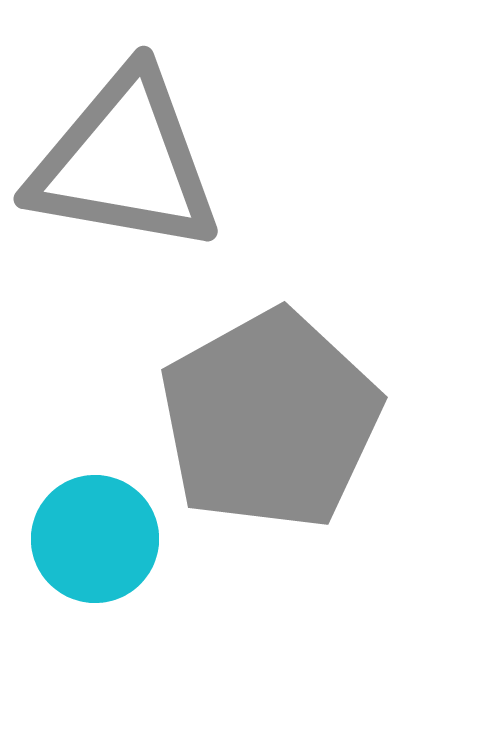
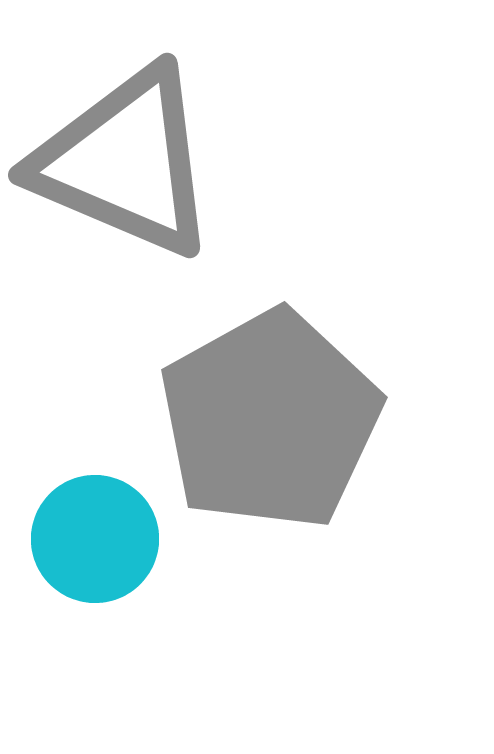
gray triangle: rotated 13 degrees clockwise
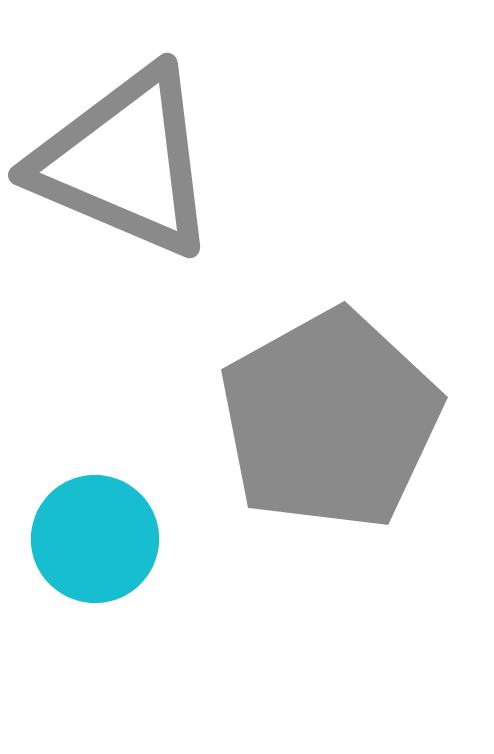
gray pentagon: moved 60 px right
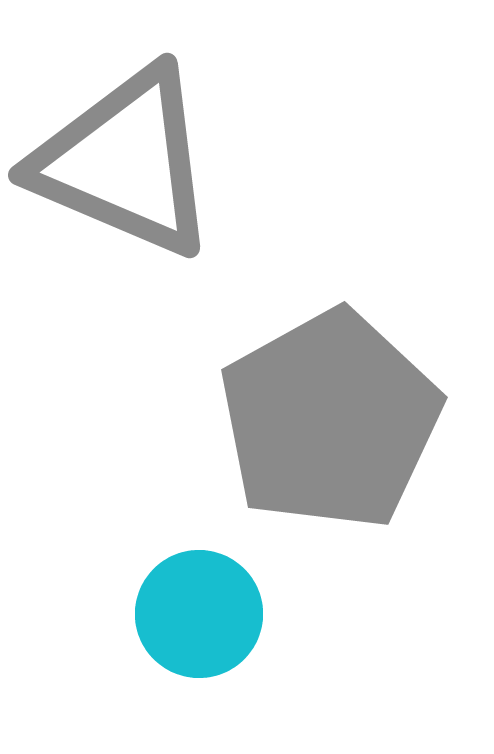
cyan circle: moved 104 px right, 75 px down
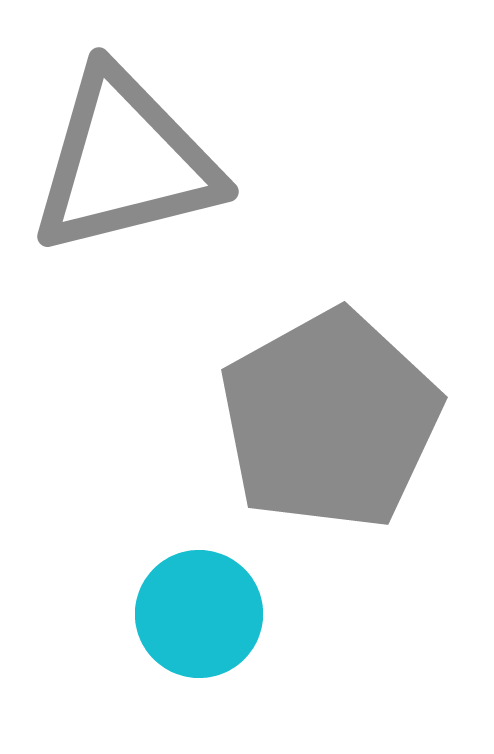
gray triangle: rotated 37 degrees counterclockwise
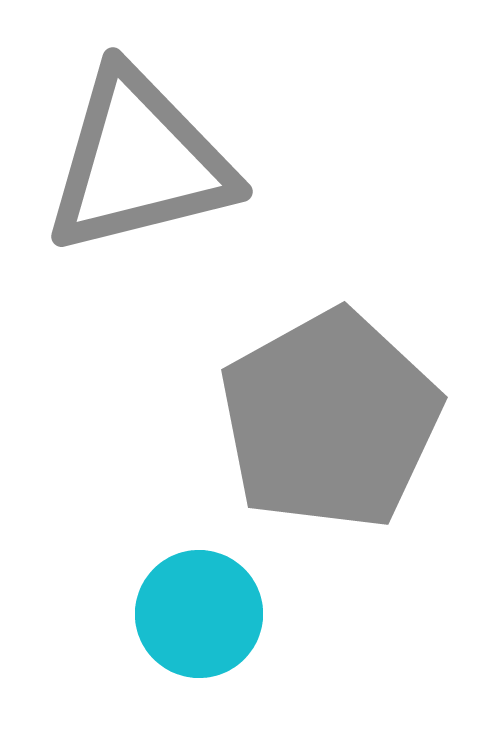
gray triangle: moved 14 px right
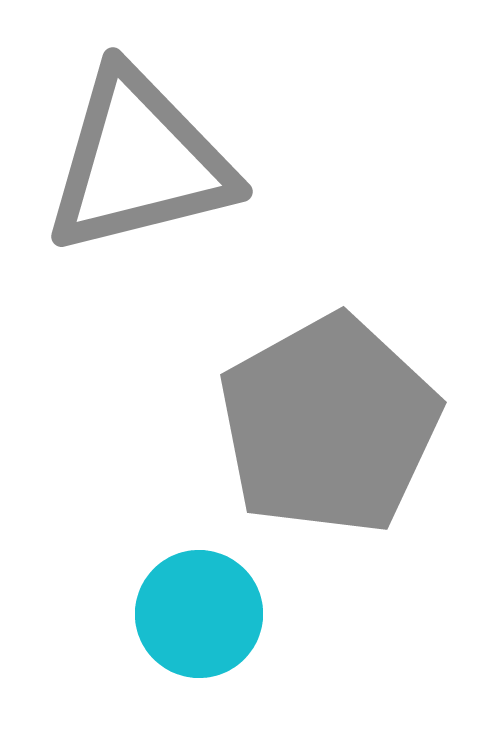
gray pentagon: moved 1 px left, 5 px down
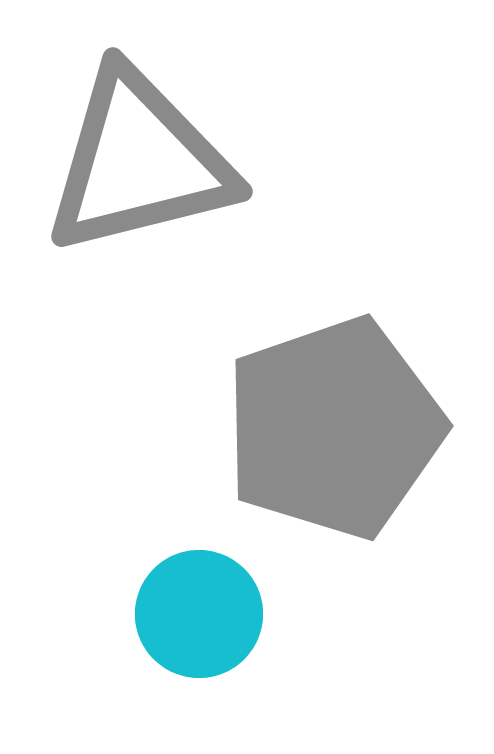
gray pentagon: moved 5 px right, 3 px down; rotated 10 degrees clockwise
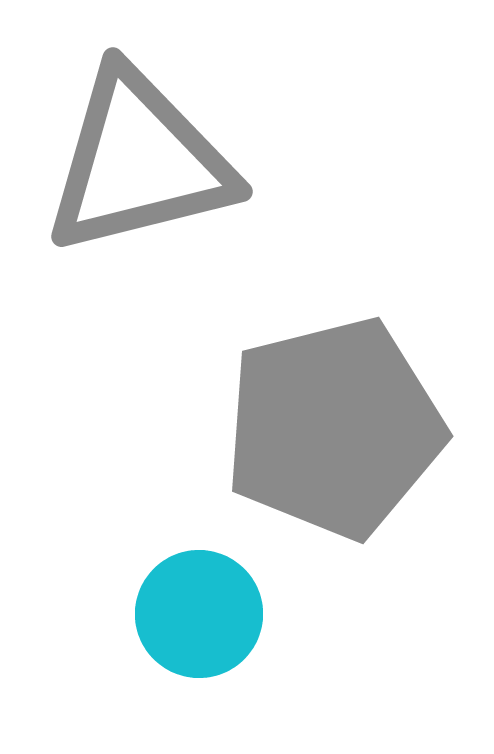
gray pentagon: rotated 5 degrees clockwise
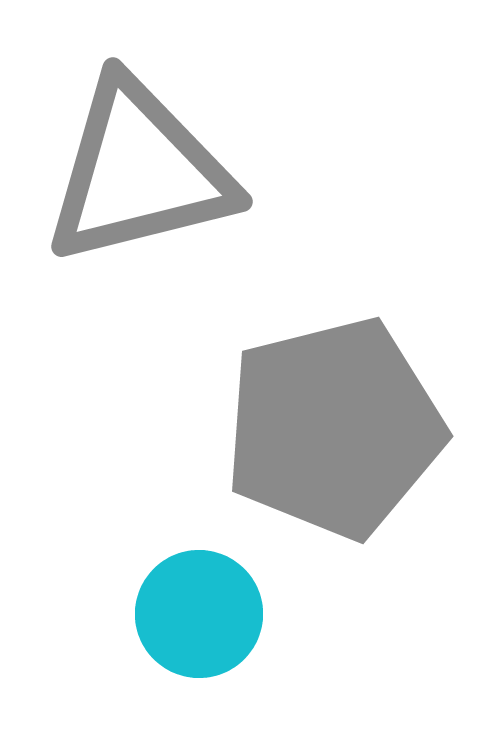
gray triangle: moved 10 px down
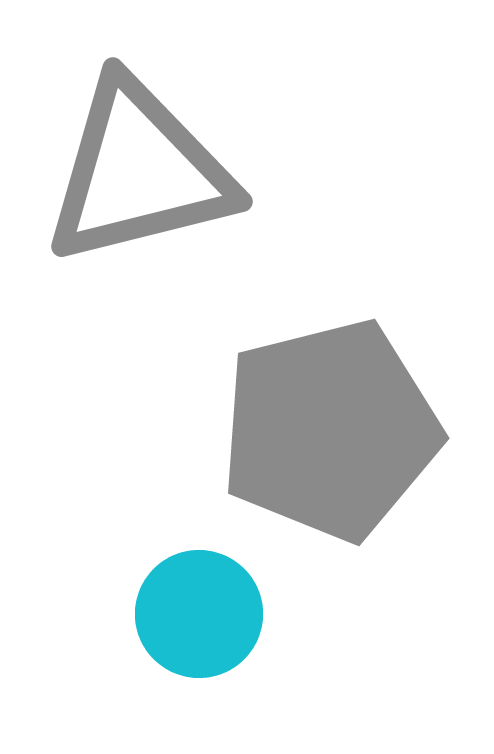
gray pentagon: moved 4 px left, 2 px down
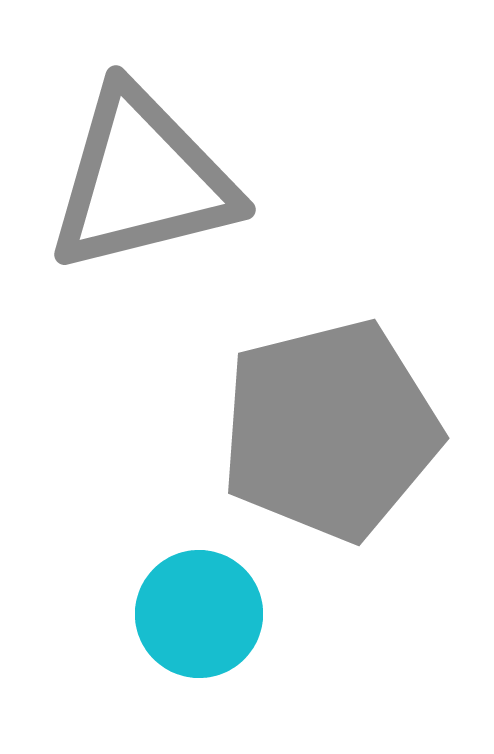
gray triangle: moved 3 px right, 8 px down
